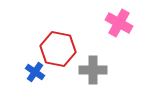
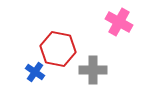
pink cross: moved 1 px up
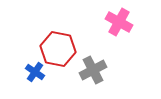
gray cross: rotated 28 degrees counterclockwise
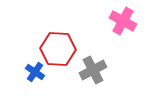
pink cross: moved 4 px right, 1 px up
red hexagon: rotated 8 degrees counterclockwise
